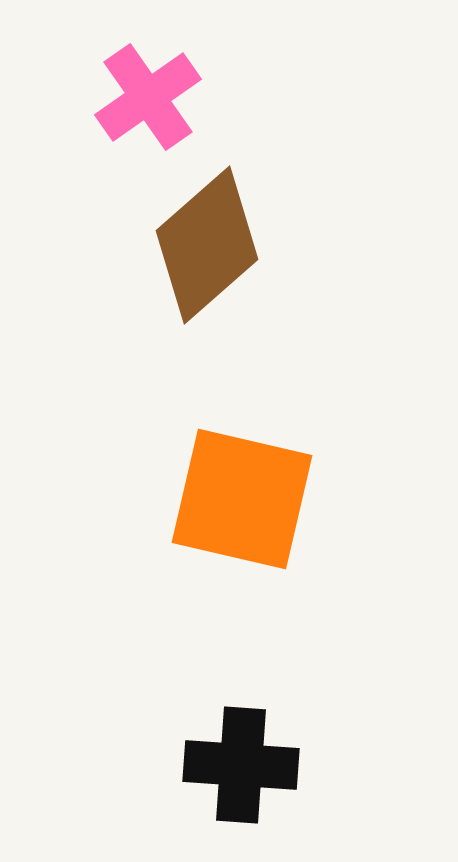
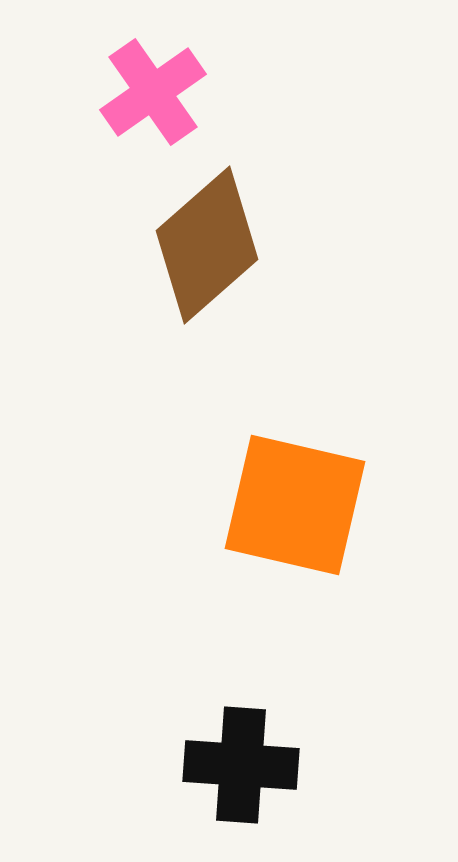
pink cross: moved 5 px right, 5 px up
orange square: moved 53 px right, 6 px down
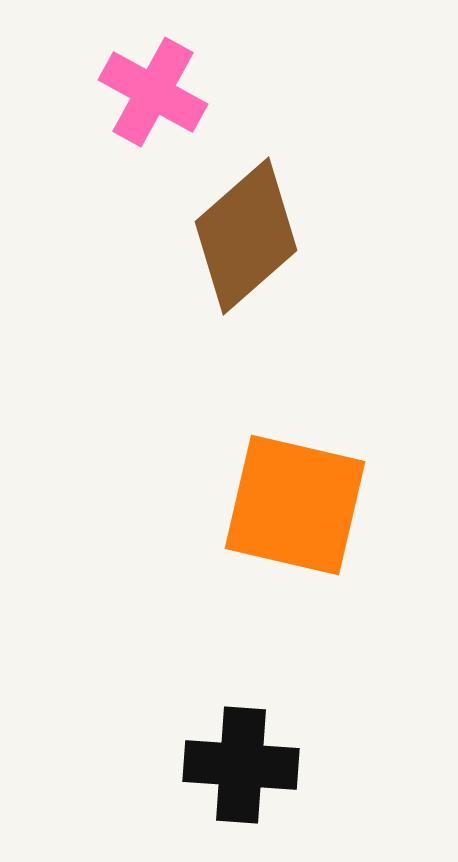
pink cross: rotated 26 degrees counterclockwise
brown diamond: moved 39 px right, 9 px up
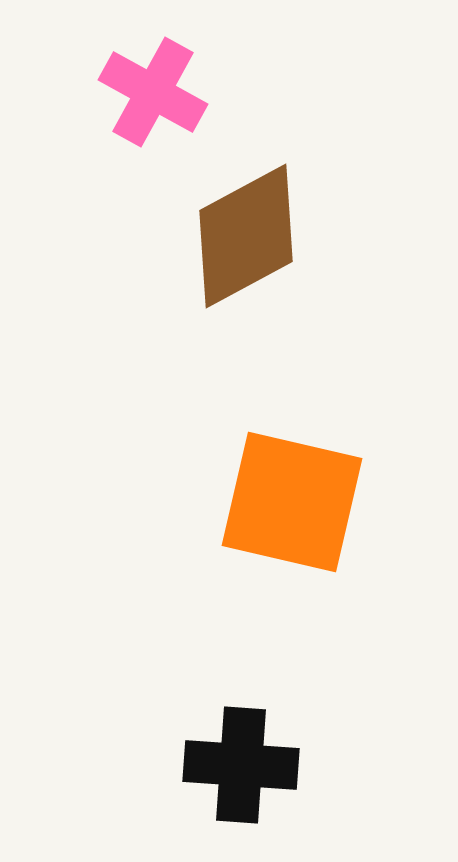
brown diamond: rotated 13 degrees clockwise
orange square: moved 3 px left, 3 px up
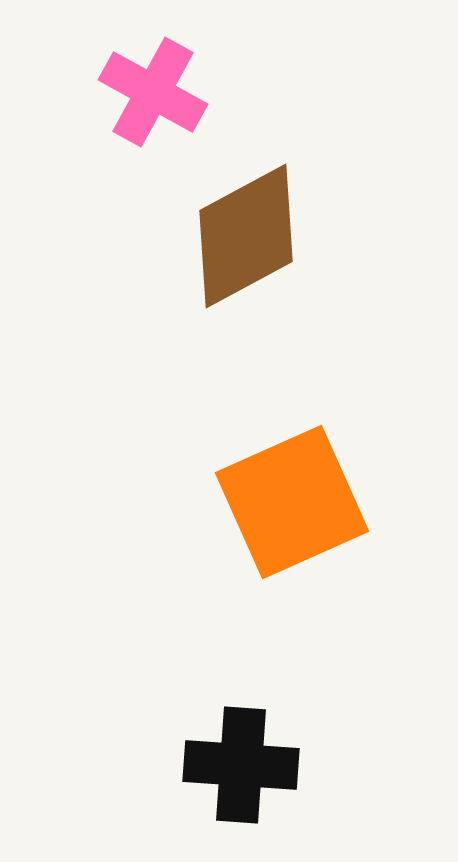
orange square: rotated 37 degrees counterclockwise
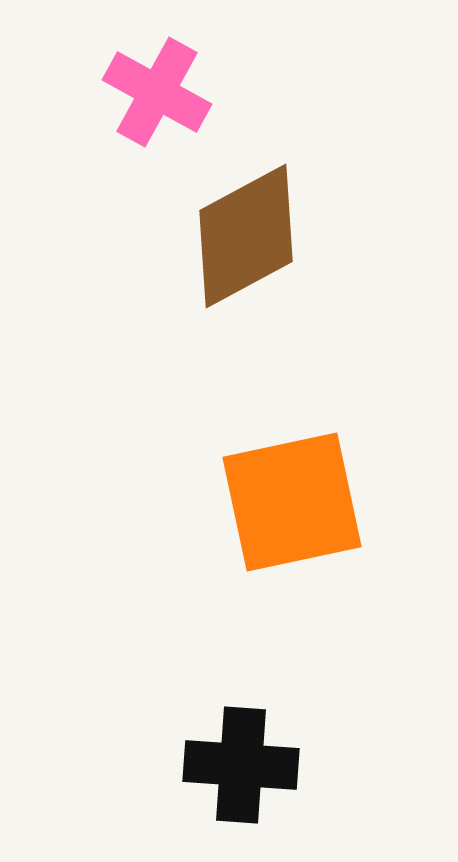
pink cross: moved 4 px right
orange square: rotated 12 degrees clockwise
